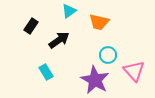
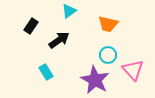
orange trapezoid: moved 9 px right, 2 px down
pink triangle: moved 1 px left, 1 px up
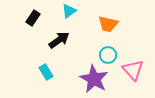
black rectangle: moved 2 px right, 8 px up
purple star: moved 1 px left, 1 px up
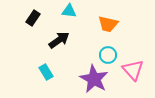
cyan triangle: rotated 42 degrees clockwise
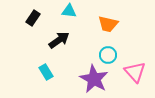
pink triangle: moved 2 px right, 2 px down
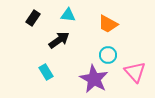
cyan triangle: moved 1 px left, 4 px down
orange trapezoid: rotated 15 degrees clockwise
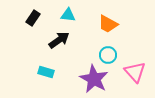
cyan rectangle: rotated 42 degrees counterclockwise
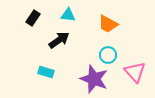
purple star: rotated 8 degrees counterclockwise
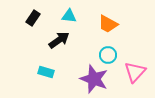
cyan triangle: moved 1 px right, 1 px down
pink triangle: rotated 25 degrees clockwise
